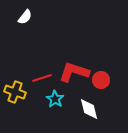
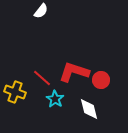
white semicircle: moved 16 px right, 6 px up
red line: rotated 60 degrees clockwise
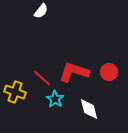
red circle: moved 8 px right, 8 px up
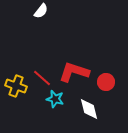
red circle: moved 3 px left, 10 px down
yellow cross: moved 1 px right, 6 px up
cyan star: rotated 18 degrees counterclockwise
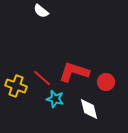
white semicircle: rotated 91 degrees clockwise
